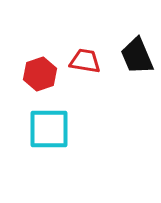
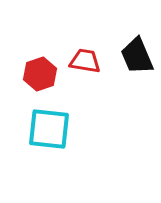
cyan square: rotated 6 degrees clockwise
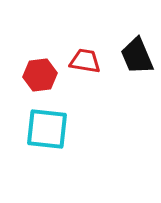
red hexagon: moved 1 px down; rotated 12 degrees clockwise
cyan square: moved 2 px left
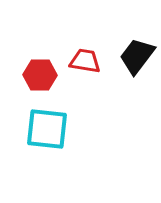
black trapezoid: rotated 60 degrees clockwise
red hexagon: rotated 8 degrees clockwise
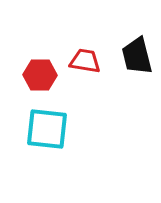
black trapezoid: rotated 51 degrees counterclockwise
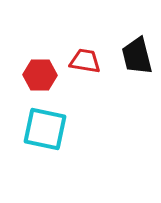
cyan square: moved 2 px left; rotated 6 degrees clockwise
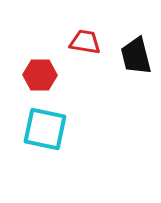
black trapezoid: moved 1 px left
red trapezoid: moved 19 px up
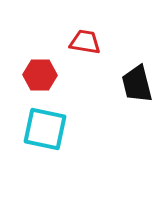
black trapezoid: moved 1 px right, 28 px down
